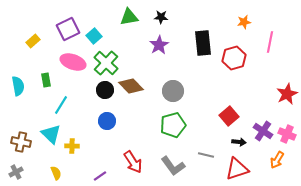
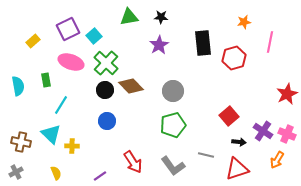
pink ellipse: moved 2 px left
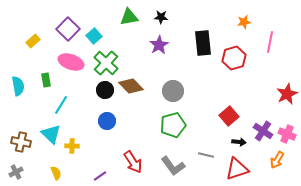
purple square: rotated 20 degrees counterclockwise
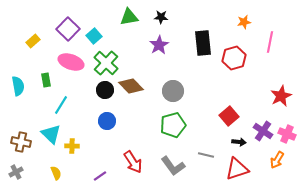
red star: moved 6 px left, 2 px down
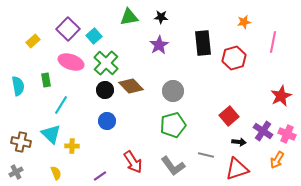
pink line: moved 3 px right
